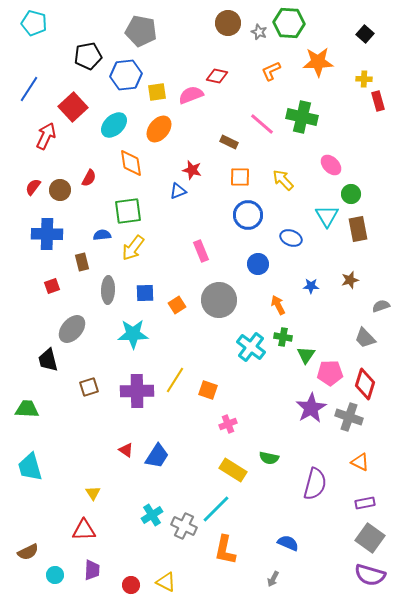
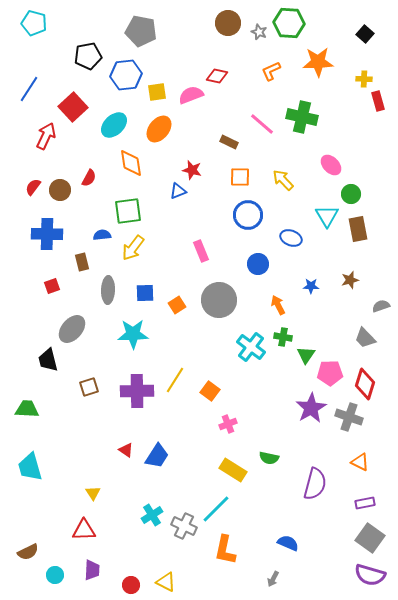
orange square at (208, 390): moved 2 px right, 1 px down; rotated 18 degrees clockwise
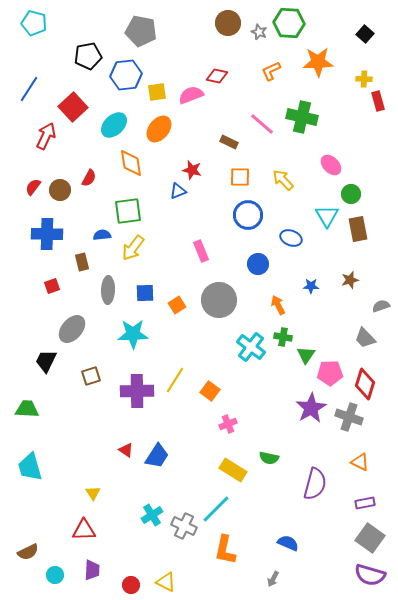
black trapezoid at (48, 360): moved 2 px left, 1 px down; rotated 40 degrees clockwise
brown square at (89, 387): moved 2 px right, 11 px up
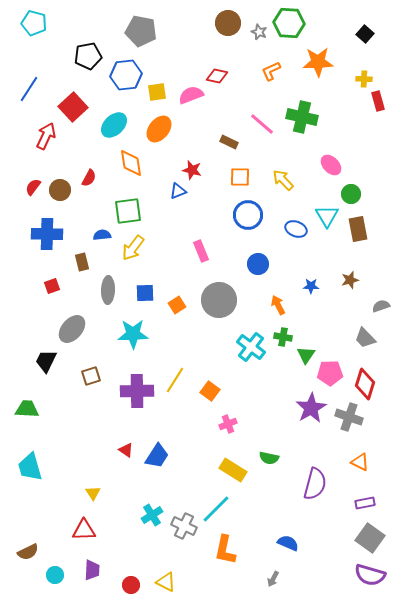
blue ellipse at (291, 238): moved 5 px right, 9 px up
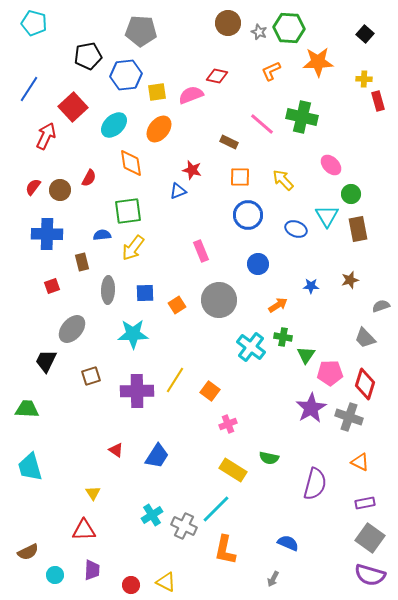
green hexagon at (289, 23): moved 5 px down
gray pentagon at (141, 31): rotated 8 degrees counterclockwise
orange arrow at (278, 305): rotated 84 degrees clockwise
red triangle at (126, 450): moved 10 px left
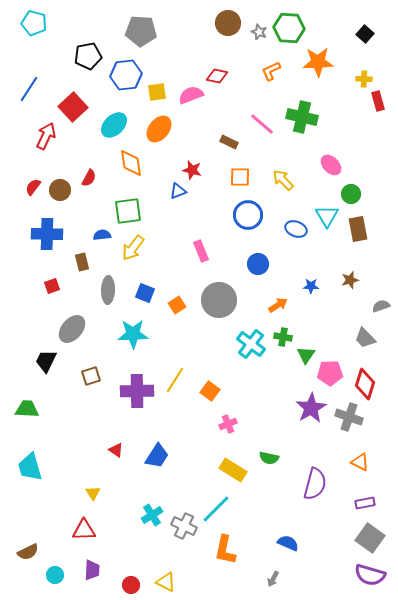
blue square at (145, 293): rotated 24 degrees clockwise
cyan cross at (251, 347): moved 3 px up
